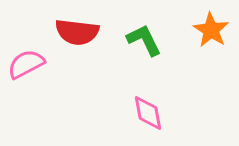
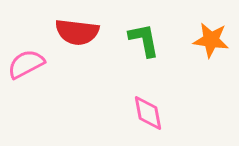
orange star: moved 10 px down; rotated 24 degrees counterclockwise
green L-shape: rotated 15 degrees clockwise
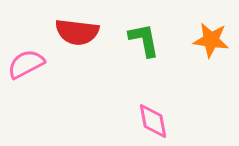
pink diamond: moved 5 px right, 8 px down
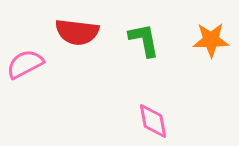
orange star: rotated 9 degrees counterclockwise
pink semicircle: moved 1 px left
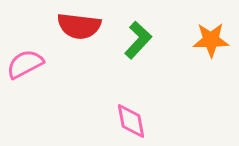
red semicircle: moved 2 px right, 6 px up
green L-shape: moved 6 px left; rotated 54 degrees clockwise
pink diamond: moved 22 px left
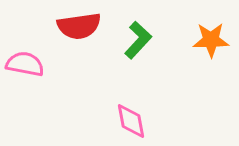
red semicircle: rotated 15 degrees counterclockwise
pink semicircle: rotated 39 degrees clockwise
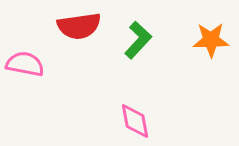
pink diamond: moved 4 px right
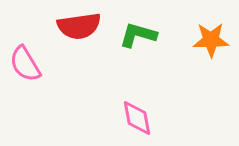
green L-shape: moved 5 px up; rotated 117 degrees counterclockwise
pink semicircle: rotated 132 degrees counterclockwise
pink diamond: moved 2 px right, 3 px up
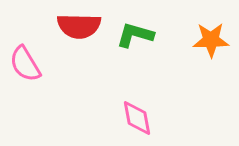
red semicircle: rotated 9 degrees clockwise
green L-shape: moved 3 px left
